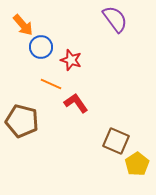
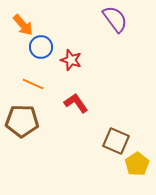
orange line: moved 18 px left
brown pentagon: rotated 12 degrees counterclockwise
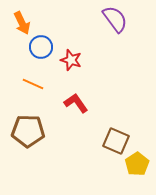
orange arrow: moved 1 px left, 2 px up; rotated 15 degrees clockwise
brown pentagon: moved 6 px right, 10 px down
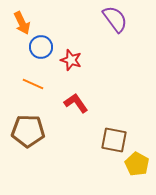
brown square: moved 2 px left, 1 px up; rotated 12 degrees counterclockwise
yellow pentagon: rotated 10 degrees counterclockwise
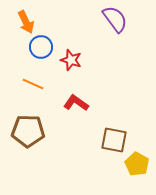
orange arrow: moved 4 px right, 1 px up
red L-shape: rotated 20 degrees counterclockwise
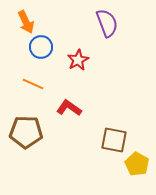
purple semicircle: moved 8 px left, 4 px down; rotated 16 degrees clockwise
red star: moved 7 px right; rotated 25 degrees clockwise
red L-shape: moved 7 px left, 5 px down
brown pentagon: moved 2 px left, 1 px down
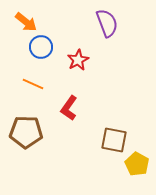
orange arrow: rotated 25 degrees counterclockwise
red L-shape: rotated 90 degrees counterclockwise
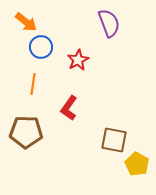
purple semicircle: moved 2 px right
orange line: rotated 75 degrees clockwise
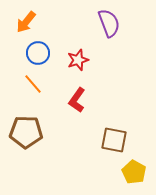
orange arrow: rotated 90 degrees clockwise
blue circle: moved 3 px left, 6 px down
red star: rotated 10 degrees clockwise
orange line: rotated 50 degrees counterclockwise
red L-shape: moved 8 px right, 8 px up
yellow pentagon: moved 3 px left, 8 px down
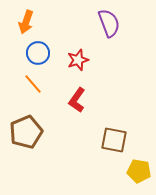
orange arrow: rotated 20 degrees counterclockwise
brown pentagon: rotated 24 degrees counterclockwise
yellow pentagon: moved 5 px right, 1 px up; rotated 20 degrees counterclockwise
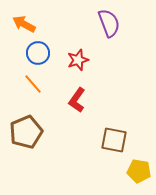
orange arrow: moved 2 px left, 2 px down; rotated 100 degrees clockwise
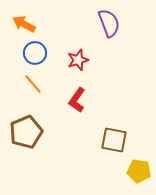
blue circle: moved 3 px left
